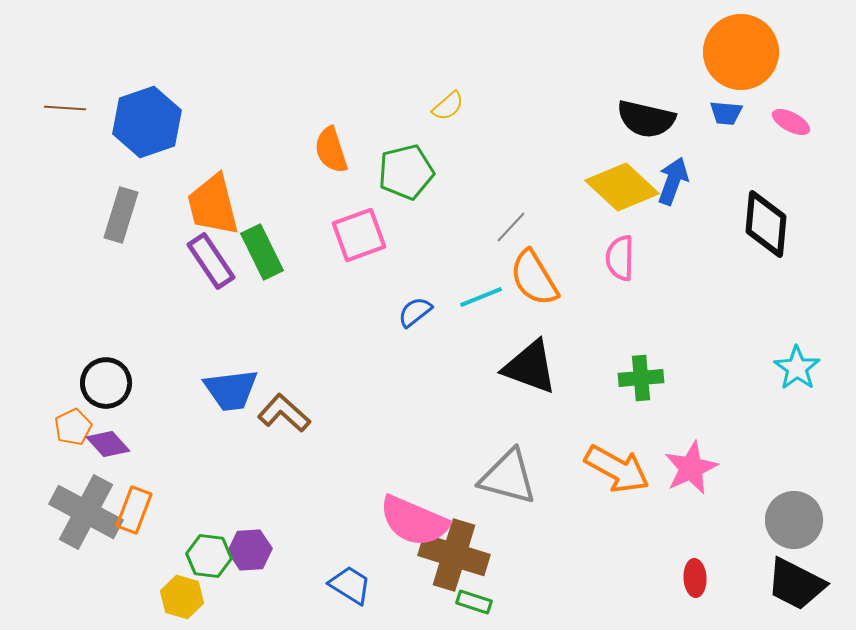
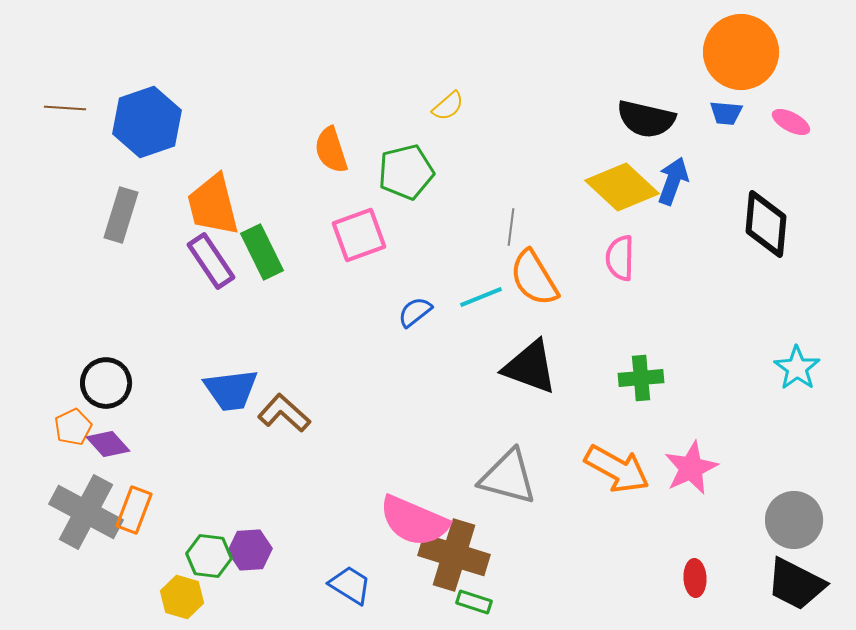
gray line at (511, 227): rotated 36 degrees counterclockwise
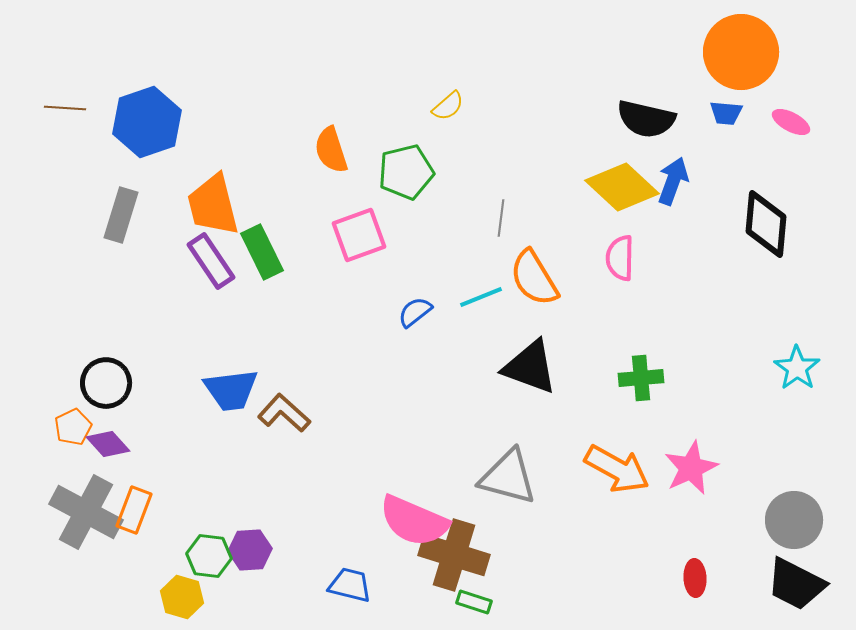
gray line at (511, 227): moved 10 px left, 9 px up
blue trapezoid at (350, 585): rotated 18 degrees counterclockwise
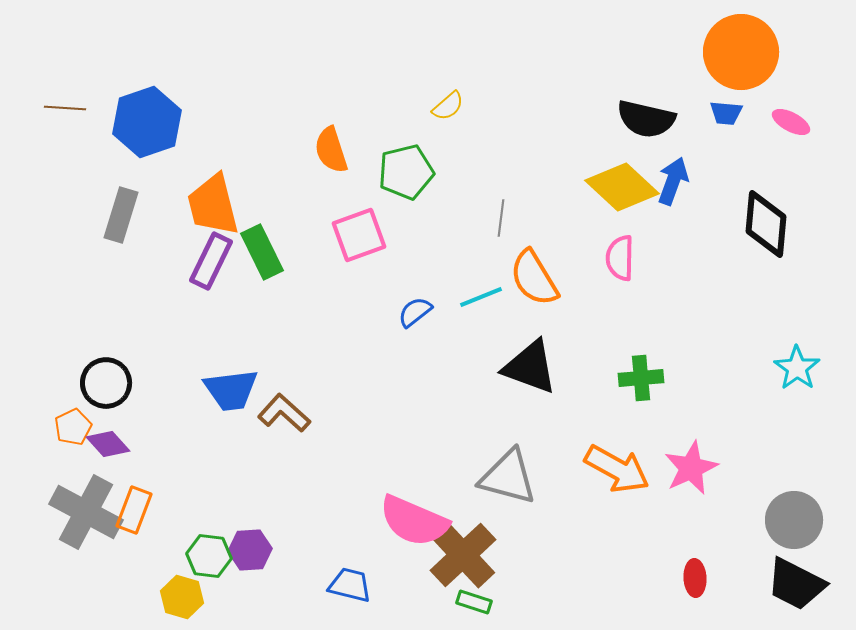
purple rectangle at (211, 261): rotated 60 degrees clockwise
brown cross at (454, 555): moved 9 px right; rotated 30 degrees clockwise
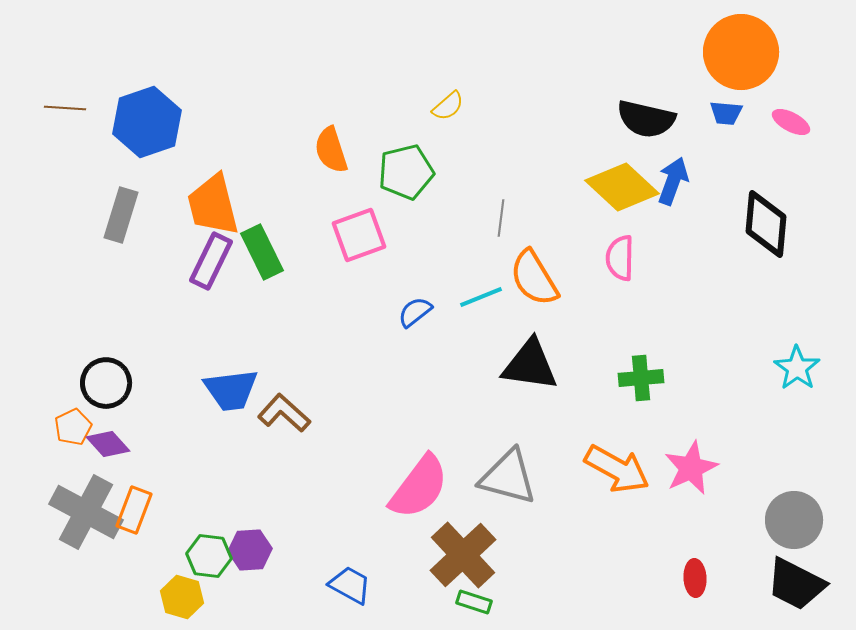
black triangle at (530, 367): moved 2 px up; rotated 12 degrees counterclockwise
pink semicircle at (414, 521): moved 5 px right, 34 px up; rotated 76 degrees counterclockwise
blue trapezoid at (350, 585): rotated 15 degrees clockwise
